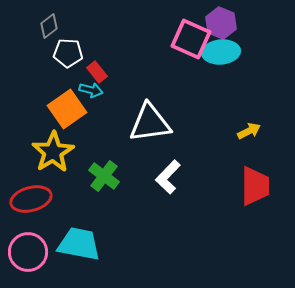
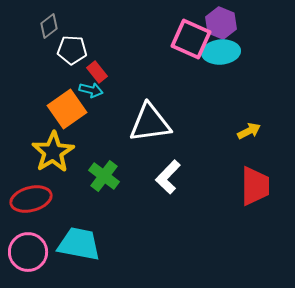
white pentagon: moved 4 px right, 3 px up
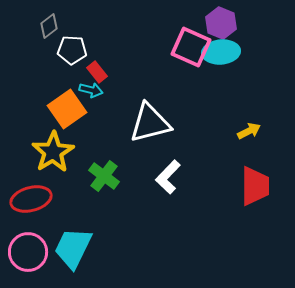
pink square: moved 8 px down
white triangle: rotated 6 degrees counterclockwise
cyan trapezoid: moved 6 px left, 4 px down; rotated 75 degrees counterclockwise
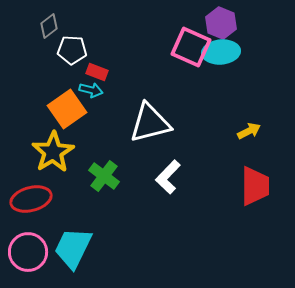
red rectangle: rotated 30 degrees counterclockwise
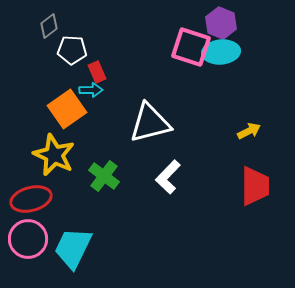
pink square: rotated 6 degrees counterclockwise
red rectangle: rotated 45 degrees clockwise
cyan arrow: rotated 15 degrees counterclockwise
yellow star: moved 1 px right, 3 px down; rotated 15 degrees counterclockwise
pink circle: moved 13 px up
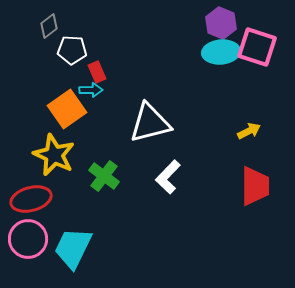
pink square: moved 66 px right
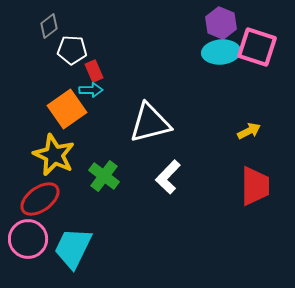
red rectangle: moved 3 px left, 1 px up
red ellipse: moved 9 px right; rotated 21 degrees counterclockwise
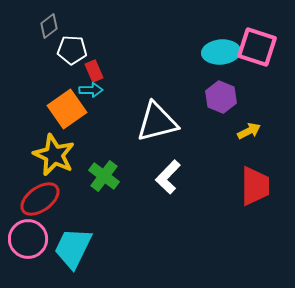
purple hexagon: moved 74 px down
white triangle: moved 7 px right, 1 px up
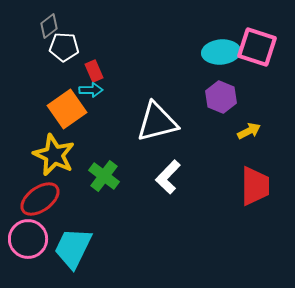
white pentagon: moved 8 px left, 3 px up
